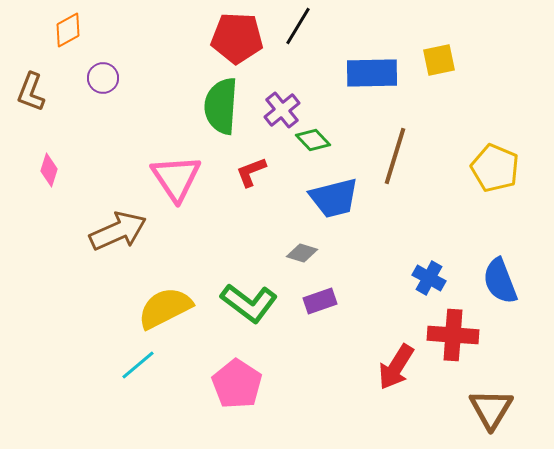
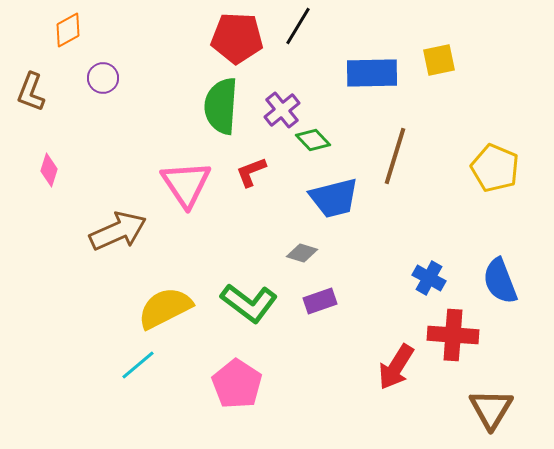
pink triangle: moved 10 px right, 6 px down
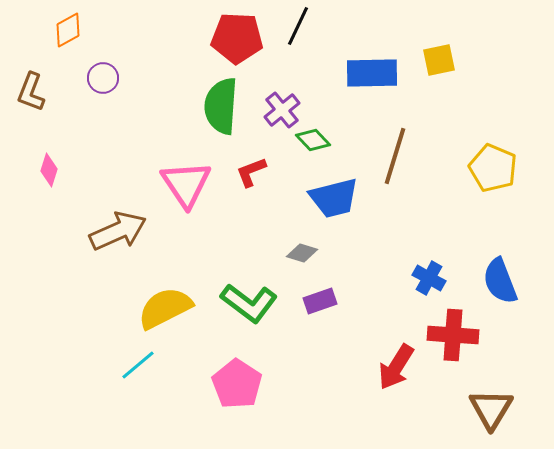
black line: rotated 6 degrees counterclockwise
yellow pentagon: moved 2 px left
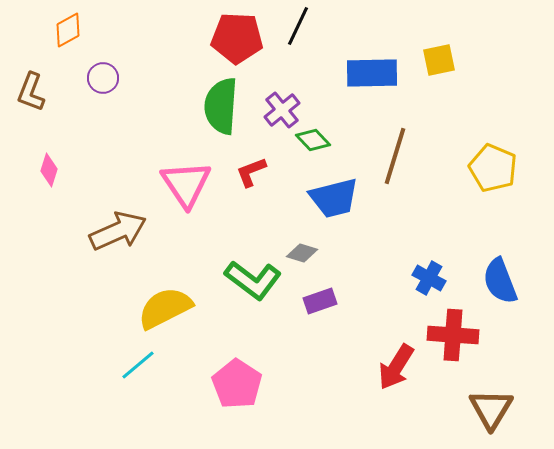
green L-shape: moved 4 px right, 23 px up
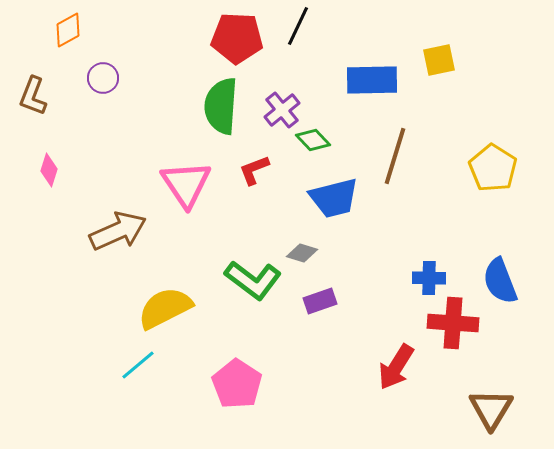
blue rectangle: moved 7 px down
brown L-shape: moved 2 px right, 4 px down
yellow pentagon: rotated 9 degrees clockwise
red L-shape: moved 3 px right, 2 px up
blue cross: rotated 28 degrees counterclockwise
red cross: moved 12 px up
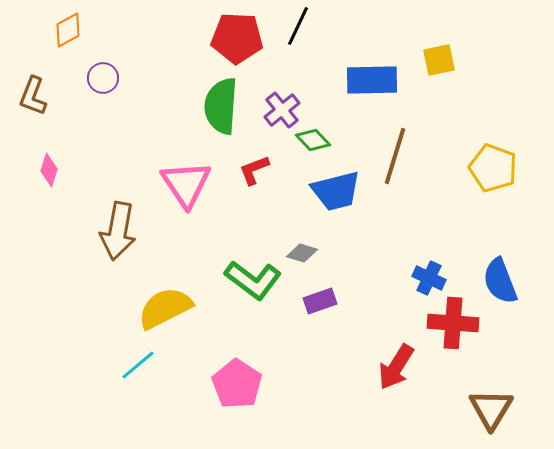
yellow pentagon: rotated 12 degrees counterclockwise
blue trapezoid: moved 2 px right, 7 px up
brown arrow: rotated 124 degrees clockwise
blue cross: rotated 24 degrees clockwise
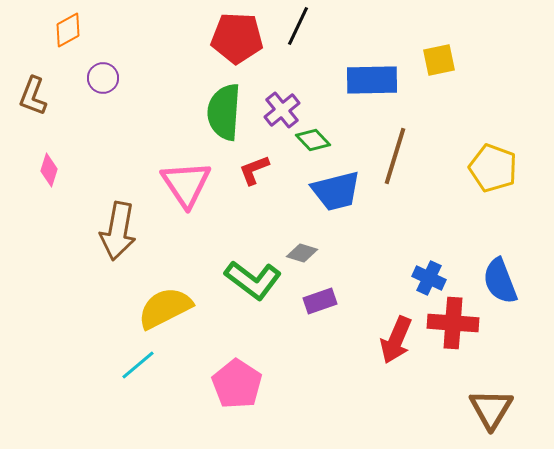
green semicircle: moved 3 px right, 6 px down
red arrow: moved 27 px up; rotated 9 degrees counterclockwise
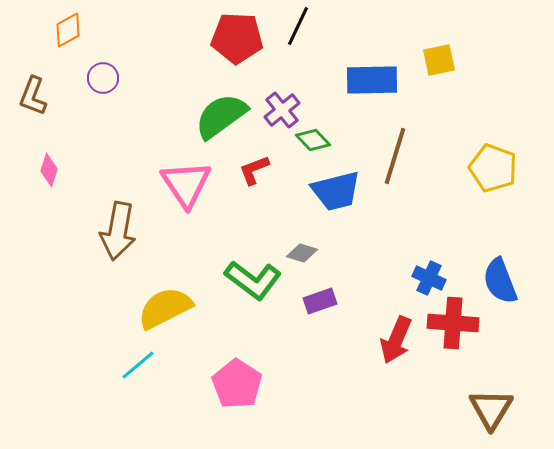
green semicircle: moved 3 px left, 4 px down; rotated 50 degrees clockwise
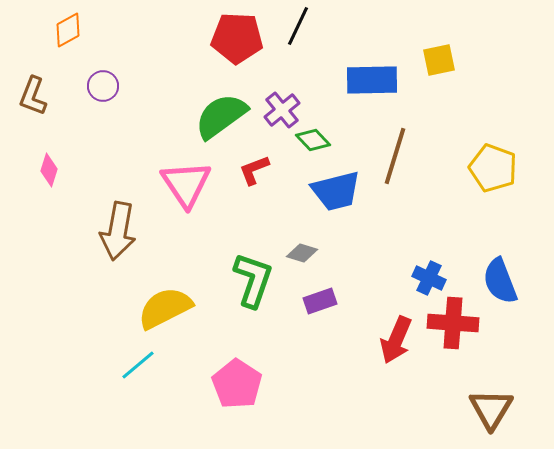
purple circle: moved 8 px down
green L-shape: rotated 108 degrees counterclockwise
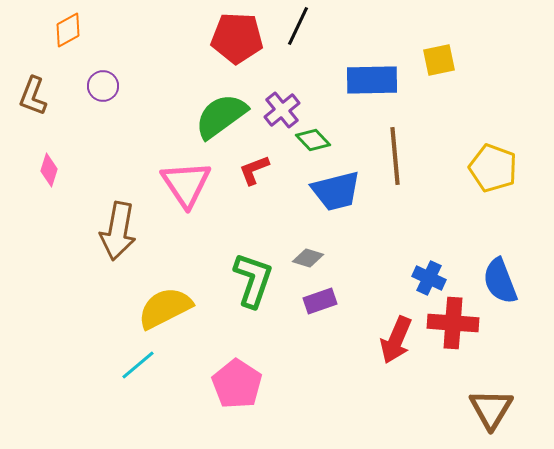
brown line: rotated 22 degrees counterclockwise
gray diamond: moved 6 px right, 5 px down
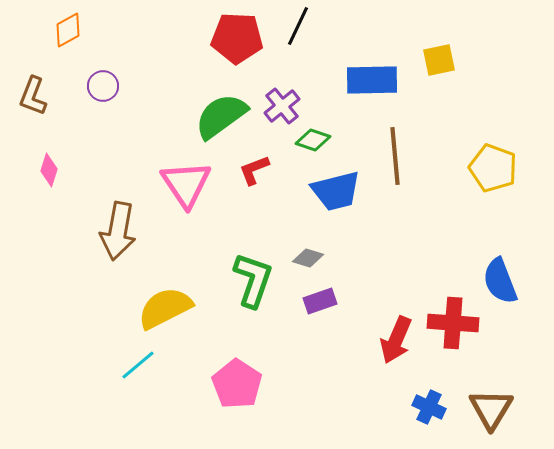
purple cross: moved 4 px up
green diamond: rotated 28 degrees counterclockwise
blue cross: moved 129 px down
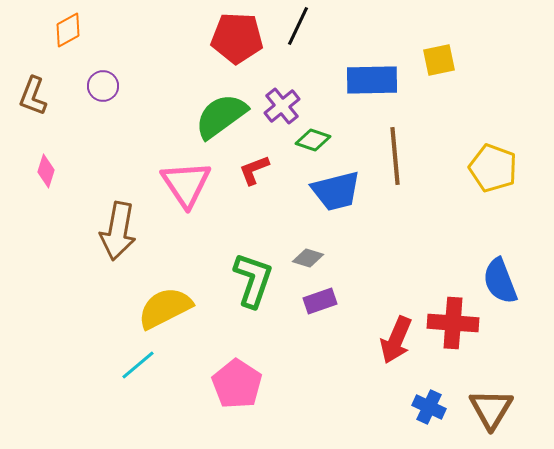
pink diamond: moved 3 px left, 1 px down
